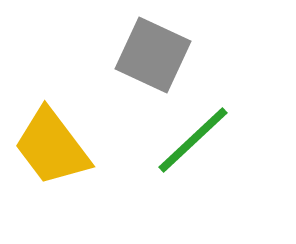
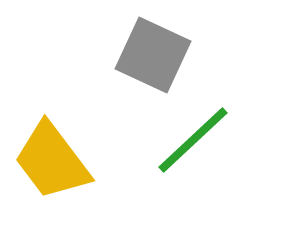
yellow trapezoid: moved 14 px down
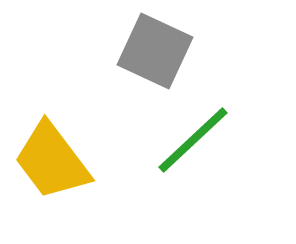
gray square: moved 2 px right, 4 px up
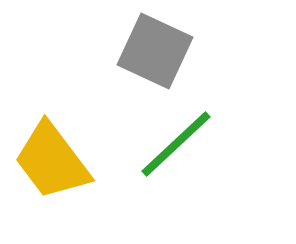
green line: moved 17 px left, 4 px down
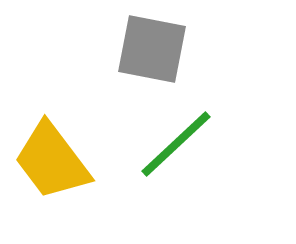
gray square: moved 3 px left, 2 px up; rotated 14 degrees counterclockwise
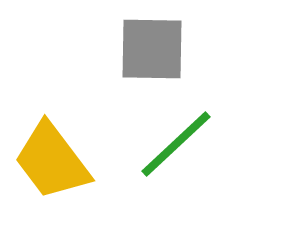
gray square: rotated 10 degrees counterclockwise
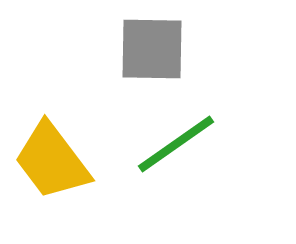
green line: rotated 8 degrees clockwise
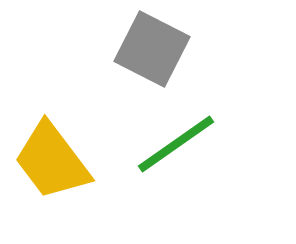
gray square: rotated 26 degrees clockwise
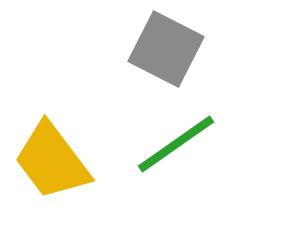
gray square: moved 14 px right
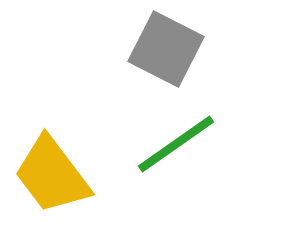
yellow trapezoid: moved 14 px down
